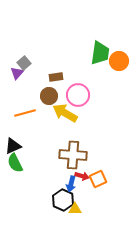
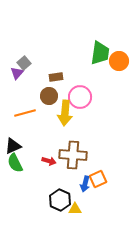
pink circle: moved 2 px right, 2 px down
yellow arrow: rotated 115 degrees counterclockwise
red arrow: moved 33 px left, 15 px up
blue arrow: moved 14 px right
black hexagon: moved 3 px left
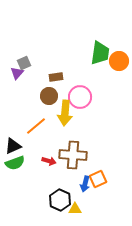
gray square: rotated 16 degrees clockwise
orange line: moved 11 px right, 13 px down; rotated 25 degrees counterclockwise
green semicircle: rotated 84 degrees counterclockwise
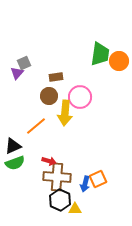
green trapezoid: moved 1 px down
brown cross: moved 16 px left, 22 px down
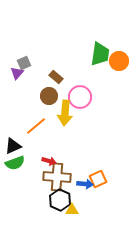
brown rectangle: rotated 48 degrees clockwise
blue arrow: rotated 98 degrees counterclockwise
yellow triangle: moved 3 px left, 1 px down
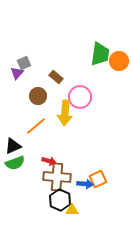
brown circle: moved 11 px left
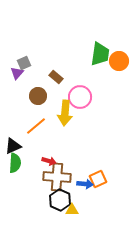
green semicircle: rotated 66 degrees counterclockwise
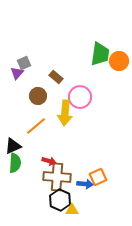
orange square: moved 2 px up
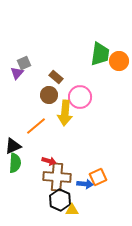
brown circle: moved 11 px right, 1 px up
